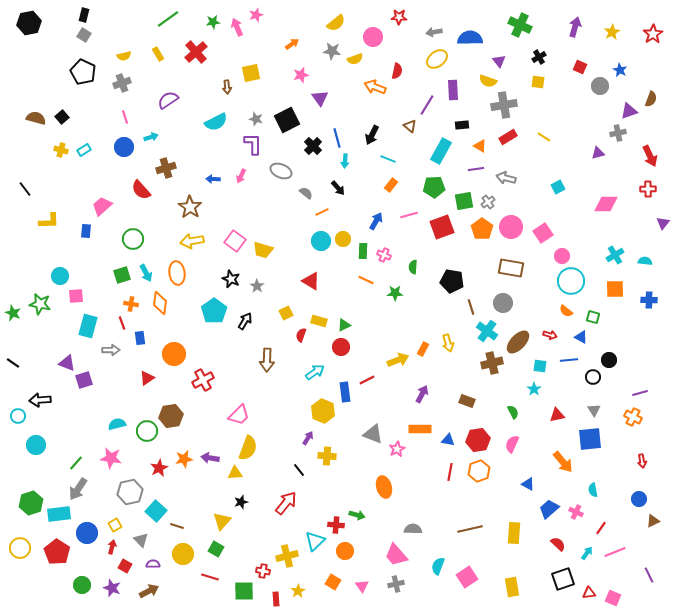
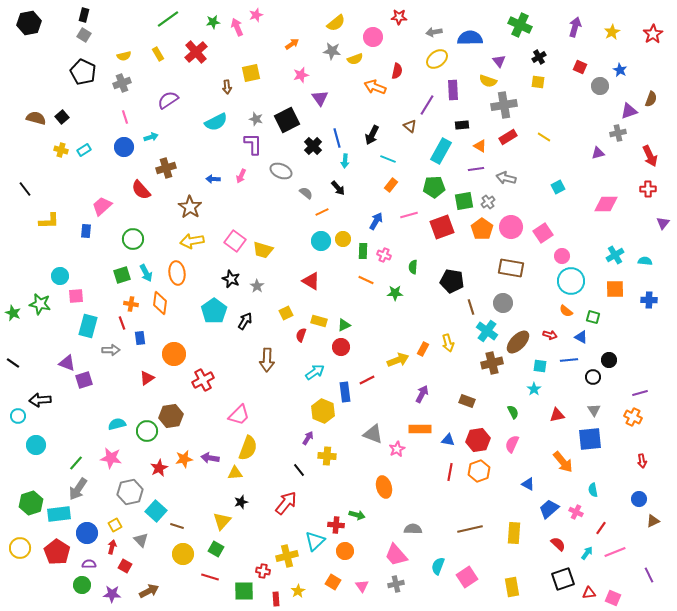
purple semicircle at (153, 564): moved 64 px left
purple star at (112, 588): moved 6 px down; rotated 18 degrees counterclockwise
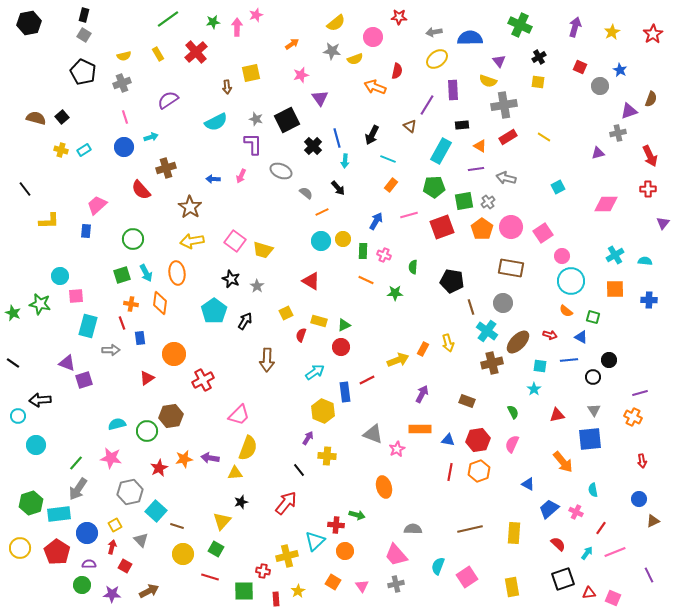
pink arrow at (237, 27): rotated 24 degrees clockwise
pink trapezoid at (102, 206): moved 5 px left, 1 px up
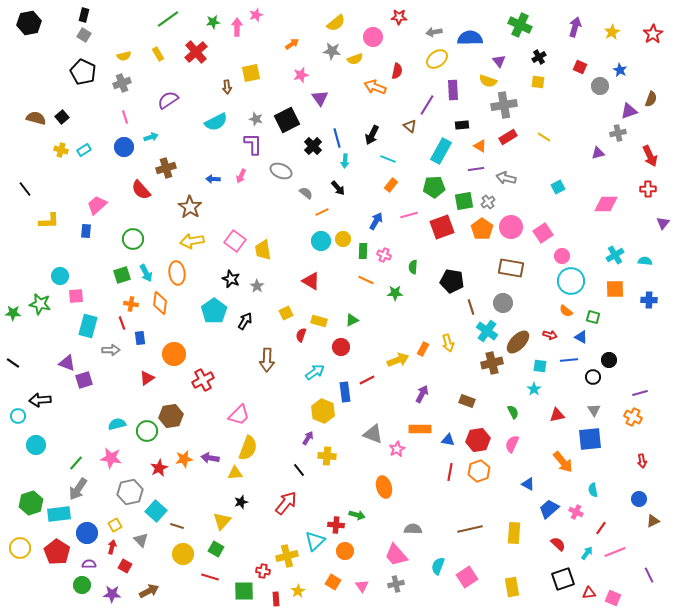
yellow trapezoid at (263, 250): rotated 65 degrees clockwise
green star at (13, 313): rotated 21 degrees counterclockwise
green triangle at (344, 325): moved 8 px right, 5 px up
